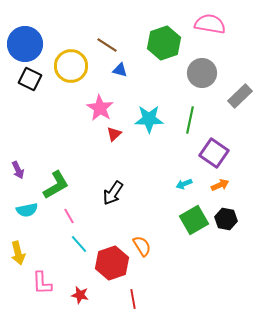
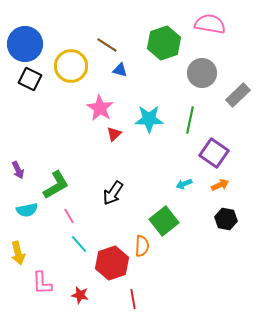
gray rectangle: moved 2 px left, 1 px up
green square: moved 30 px left, 1 px down; rotated 8 degrees counterclockwise
orange semicircle: rotated 35 degrees clockwise
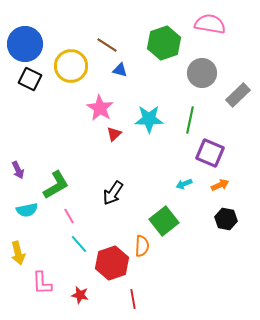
purple square: moved 4 px left; rotated 12 degrees counterclockwise
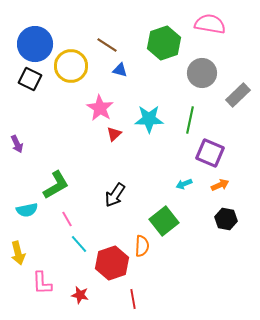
blue circle: moved 10 px right
purple arrow: moved 1 px left, 26 px up
black arrow: moved 2 px right, 2 px down
pink line: moved 2 px left, 3 px down
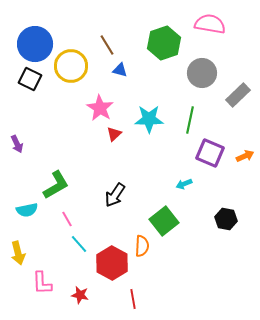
brown line: rotated 25 degrees clockwise
orange arrow: moved 25 px right, 29 px up
red hexagon: rotated 12 degrees counterclockwise
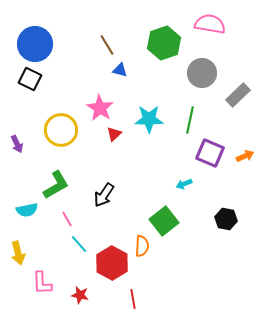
yellow circle: moved 10 px left, 64 px down
black arrow: moved 11 px left
